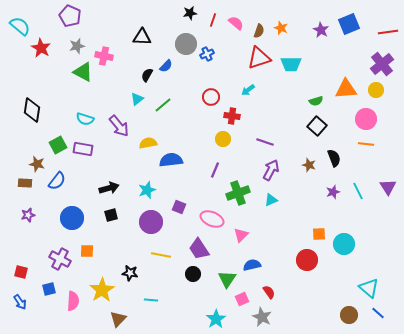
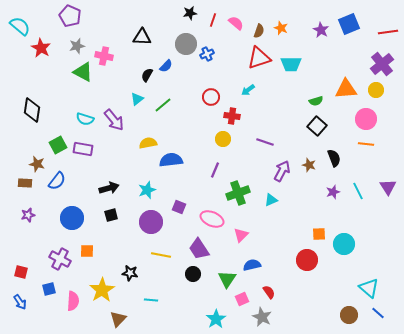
purple arrow at (119, 126): moved 5 px left, 6 px up
purple arrow at (271, 170): moved 11 px right, 1 px down
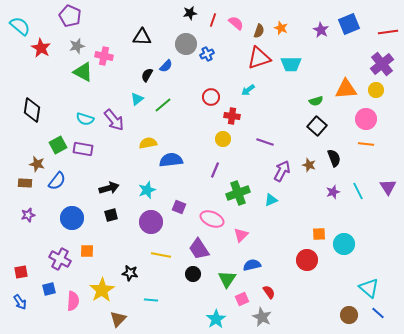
red square at (21, 272): rotated 24 degrees counterclockwise
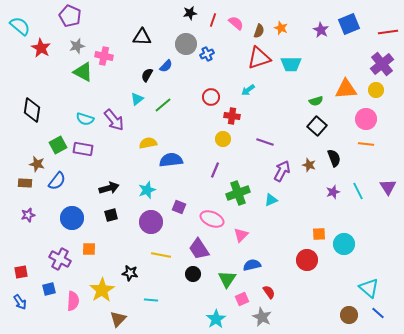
orange square at (87, 251): moved 2 px right, 2 px up
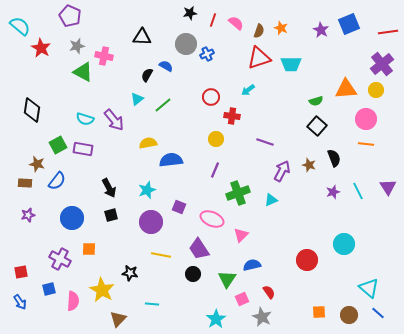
blue semicircle at (166, 66): rotated 104 degrees counterclockwise
yellow circle at (223, 139): moved 7 px left
black arrow at (109, 188): rotated 78 degrees clockwise
orange square at (319, 234): moved 78 px down
yellow star at (102, 290): rotated 10 degrees counterclockwise
cyan line at (151, 300): moved 1 px right, 4 px down
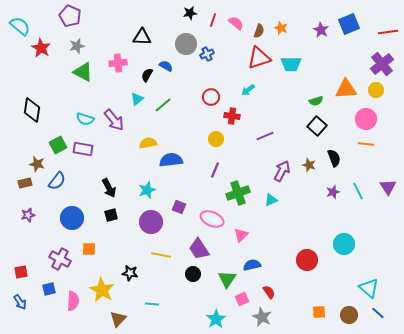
pink cross at (104, 56): moved 14 px right, 7 px down; rotated 18 degrees counterclockwise
purple line at (265, 142): moved 6 px up; rotated 42 degrees counterclockwise
brown rectangle at (25, 183): rotated 16 degrees counterclockwise
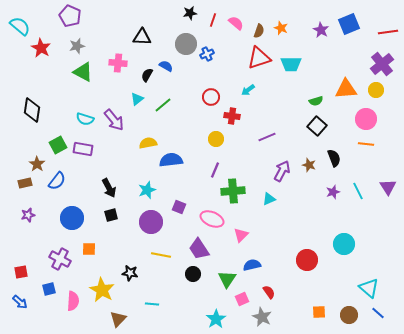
pink cross at (118, 63): rotated 12 degrees clockwise
purple line at (265, 136): moved 2 px right, 1 px down
brown star at (37, 164): rotated 21 degrees clockwise
green cross at (238, 193): moved 5 px left, 2 px up; rotated 15 degrees clockwise
cyan triangle at (271, 200): moved 2 px left, 1 px up
blue arrow at (20, 302): rotated 14 degrees counterclockwise
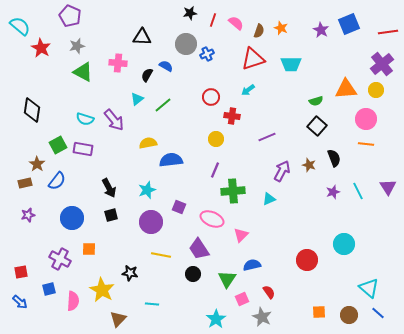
red triangle at (259, 58): moved 6 px left, 1 px down
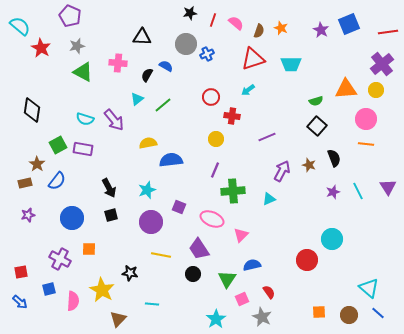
cyan circle at (344, 244): moved 12 px left, 5 px up
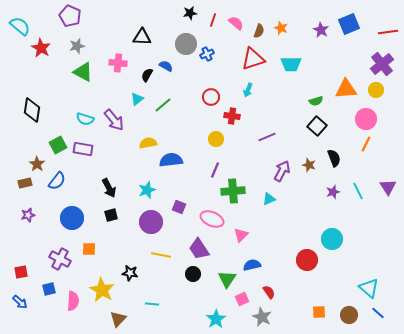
cyan arrow at (248, 90): rotated 32 degrees counterclockwise
orange line at (366, 144): rotated 70 degrees counterclockwise
